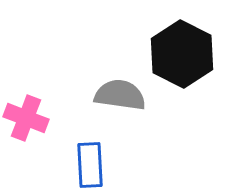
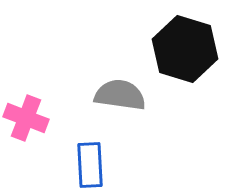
black hexagon: moved 3 px right, 5 px up; rotated 10 degrees counterclockwise
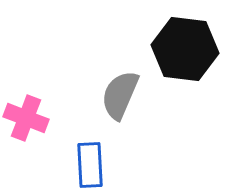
black hexagon: rotated 10 degrees counterclockwise
gray semicircle: rotated 75 degrees counterclockwise
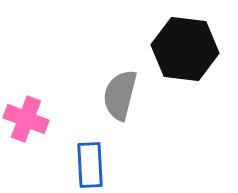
gray semicircle: rotated 9 degrees counterclockwise
pink cross: moved 1 px down
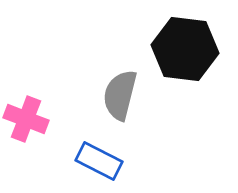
blue rectangle: moved 9 px right, 4 px up; rotated 60 degrees counterclockwise
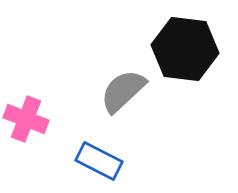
gray semicircle: moved 3 px right, 4 px up; rotated 33 degrees clockwise
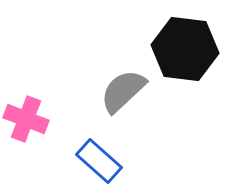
blue rectangle: rotated 15 degrees clockwise
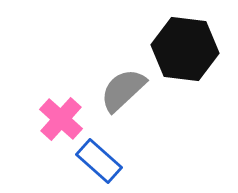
gray semicircle: moved 1 px up
pink cross: moved 35 px right; rotated 21 degrees clockwise
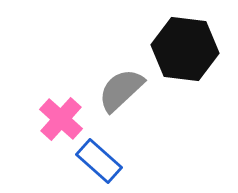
gray semicircle: moved 2 px left
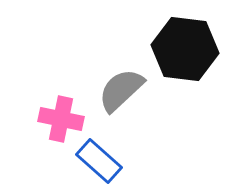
pink cross: rotated 30 degrees counterclockwise
